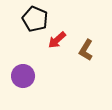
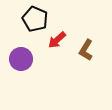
purple circle: moved 2 px left, 17 px up
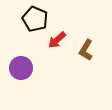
purple circle: moved 9 px down
